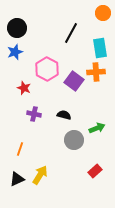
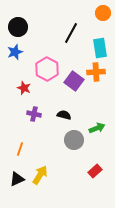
black circle: moved 1 px right, 1 px up
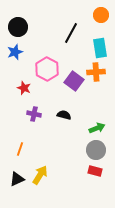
orange circle: moved 2 px left, 2 px down
gray circle: moved 22 px right, 10 px down
red rectangle: rotated 56 degrees clockwise
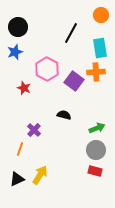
purple cross: moved 16 px down; rotated 32 degrees clockwise
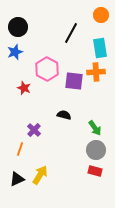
purple square: rotated 30 degrees counterclockwise
green arrow: moved 2 px left; rotated 77 degrees clockwise
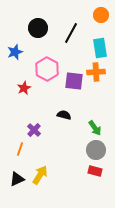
black circle: moved 20 px right, 1 px down
red star: rotated 24 degrees clockwise
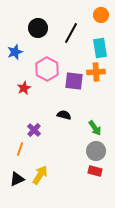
gray circle: moved 1 px down
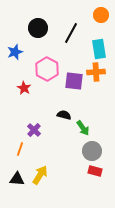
cyan rectangle: moved 1 px left, 1 px down
red star: rotated 16 degrees counterclockwise
green arrow: moved 12 px left
gray circle: moved 4 px left
black triangle: rotated 28 degrees clockwise
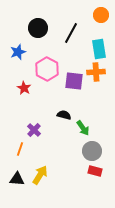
blue star: moved 3 px right
